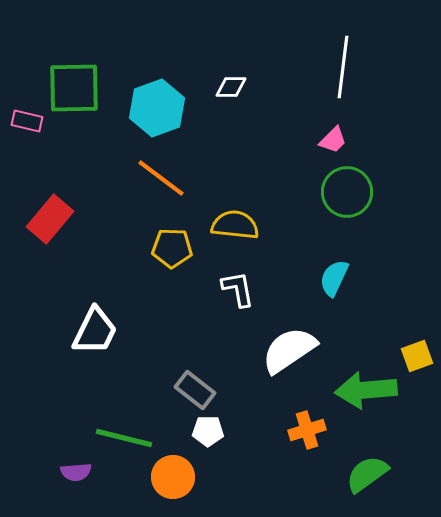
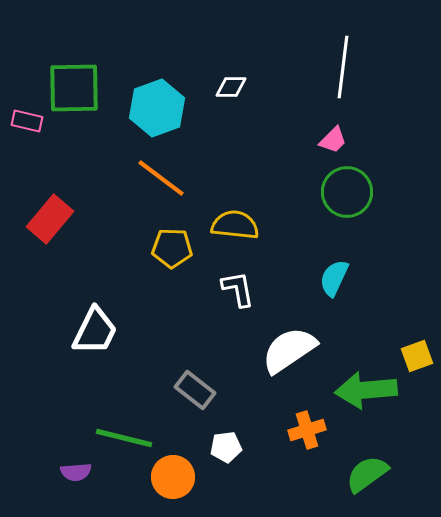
white pentagon: moved 18 px right, 16 px down; rotated 8 degrees counterclockwise
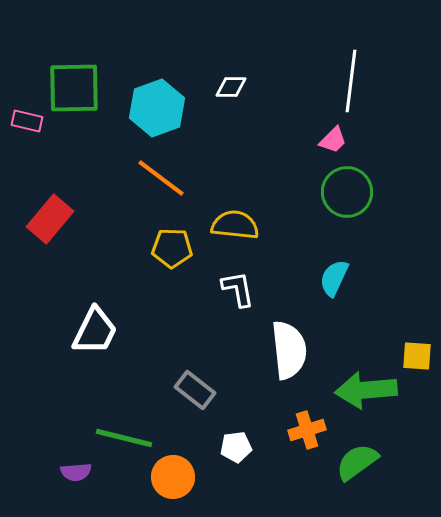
white line: moved 8 px right, 14 px down
white semicircle: rotated 118 degrees clockwise
yellow square: rotated 24 degrees clockwise
white pentagon: moved 10 px right
green semicircle: moved 10 px left, 12 px up
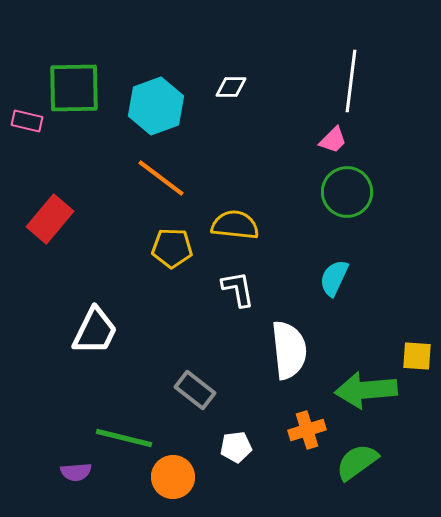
cyan hexagon: moved 1 px left, 2 px up
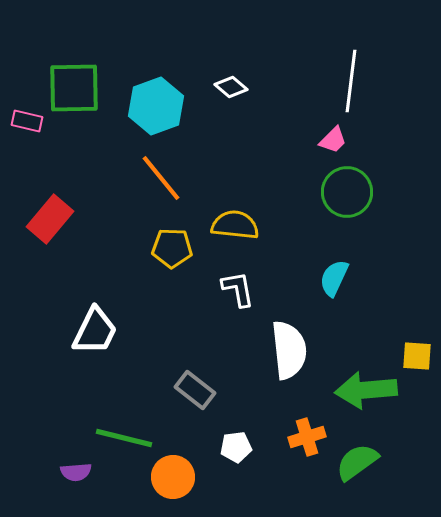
white diamond: rotated 40 degrees clockwise
orange line: rotated 14 degrees clockwise
orange cross: moved 7 px down
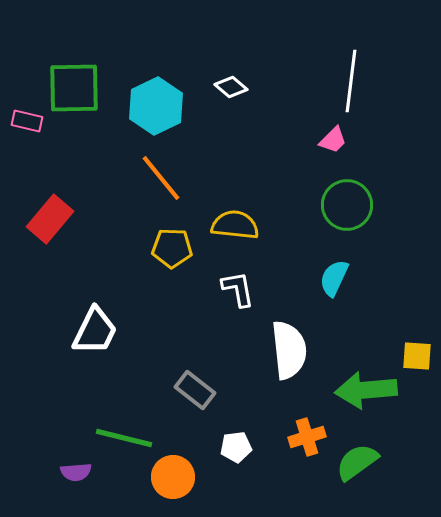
cyan hexagon: rotated 6 degrees counterclockwise
green circle: moved 13 px down
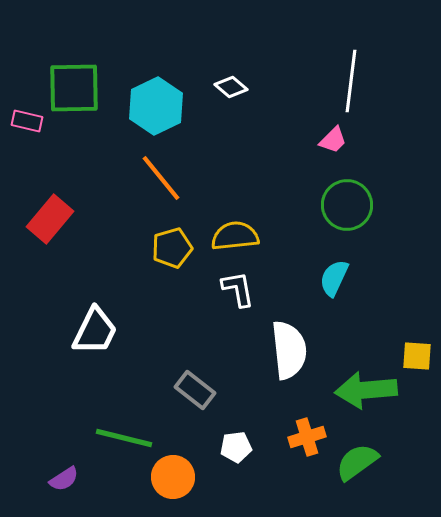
yellow semicircle: moved 11 px down; rotated 12 degrees counterclockwise
yellow pentagon: rotated 18 degrees counterclockwise
purple semicircle: moved 12 px left, 7 px down; rotated 28 degrees counterclockwise
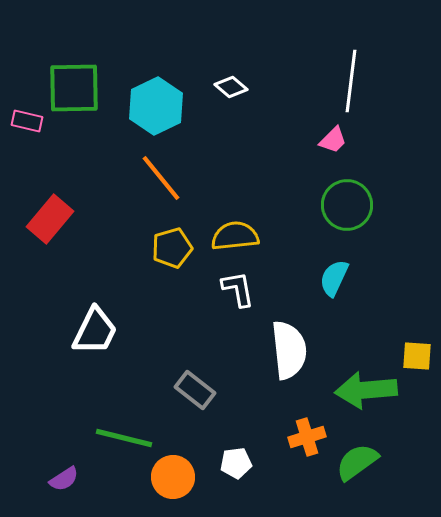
white pentagon: moved 16 px down
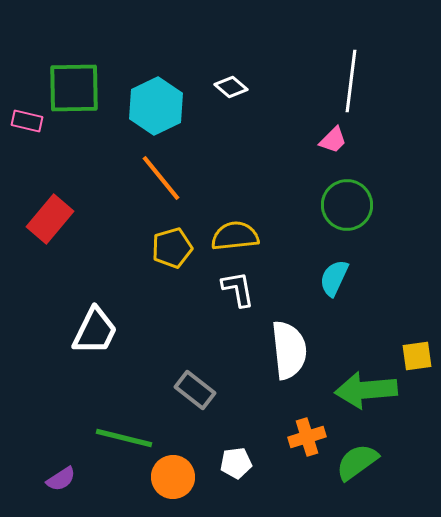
yellow square: rotated 12 degrees counterclockwise
purple semicircle: moved 3 px left
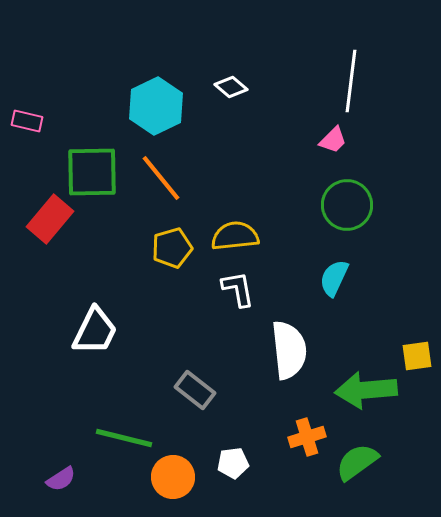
green square: moved 18 px right, 84 px down
white pentagon: moved 3 px left
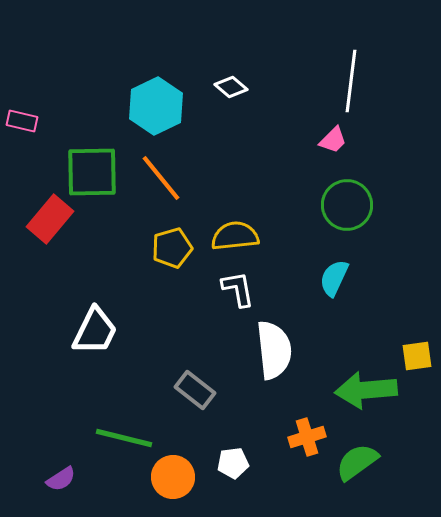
pink rectangle: moved 5 px left
white semicircle: moved 15 px left
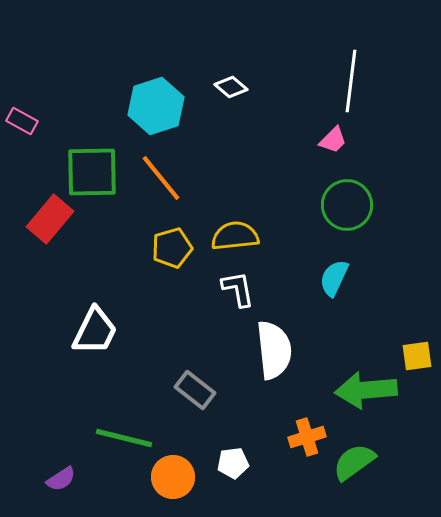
cyan hexagon: rotated 8 degrees clockwise
pink rectangle: rotated 16 degrees clockwise
green semicircle: moved 3 px left
